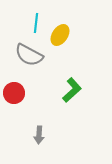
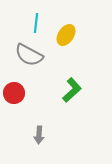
yellow ellipse: moved 6 px right
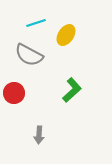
cyan line: rotated 66 degrees clockwise
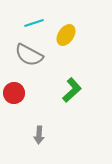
cyan line: moved 2 px left
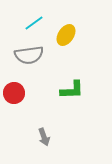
cyan line: rotated 18 degrees counterclockwise
gray semicircle: rotated 36 degrees counterclockwise
green L-shape: rotated 40 degrees clockwise
gray arrow: moved 5 px right, 2 px down; rotated 24 degrees counterclockwise
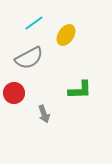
gray semicircle: moved 3 px down; rotated 20 degrees counterclockwise
green L-shape: moved 8 px right
gray arrow: moved 23 px up
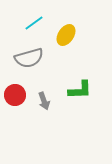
gray semicircle: rotated 12 degrees clockwise
red circle: moved 1 px right, 2 px down
gray arrow: moved 13 px up
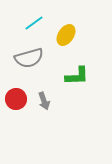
green L-shape: moved 3 px left, 14 px up
red circle: moved 1 px right, 4 px down
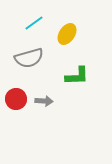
yellow ellipse: moved 1 px right, 1 px up
gray arrow: rotated 66 degrees counterclockwise
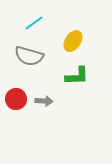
yellow ellipse: moved 6 px right, 7 px down
gray semicircle: moved 2 px up; rotated 32 degrees clockwise
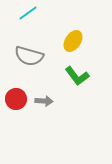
cyan line: moved 6 px left, 10 px up
green L-shape: rotated 55 degrees clockwise
